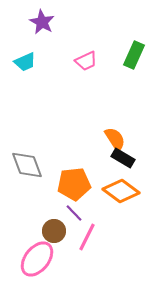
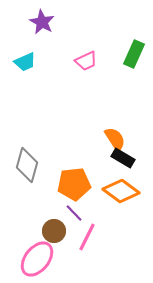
green rectangle: moved 1 px up
gray diamond: rotated 36 degrees clockwise
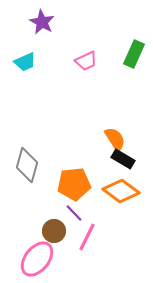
black rectangle: moved 1 px down
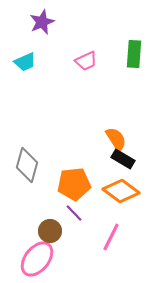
purple star: rotated 20 degrees clockwise
green rectangle: rotated 20 degrees counterclockwise
orange semicircle: moved 1 px right
brown circle: moved 4 px left
pink line: moved 24 px right
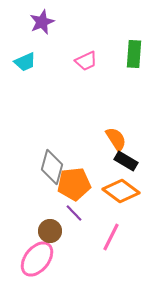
black rectangle: moved 3 px right, 2 px down
gray diamond: moved 25 px right, 2 px down
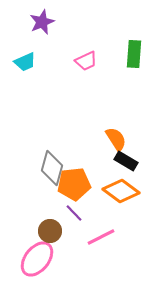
gray diamond: moved 1 px down
pink line: moved 10 px left; rotated 36 degrees clockwise
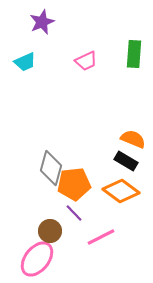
orange semicircle: moved 17 px right; rotated 35 degrees counterclockwise
gray diamond: moved 1 px left
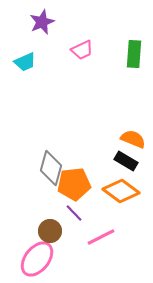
pink trapezoid: moved 4 px left, 11 px up
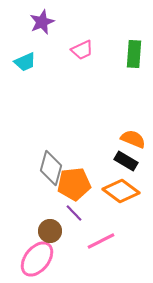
pink line: moved 4 px down
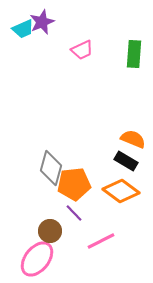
cyan trapezoid: moved 2 px left, 33 px up
